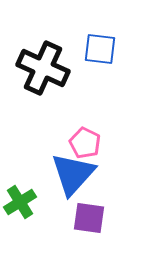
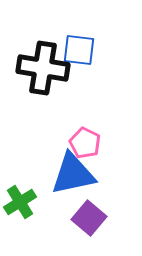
blue square: moved 21 px left, 1 px down
black cross: rotated 15 degrees counterclockwise
blue triangle: rotated 36 degrees clockwise
purple square: rotated 32 degrees clockwise
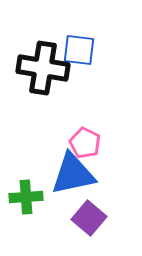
green cross: moved 6 px right, 5 px up; rotated 28 degrees clockwise
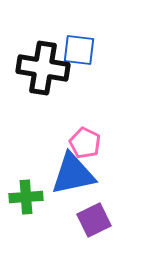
purple square: moved 5 px right, 2 px down; rotated 24 degrees clockwise
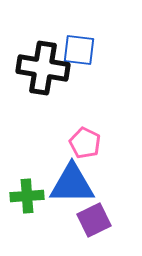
blue triangle: moved 1 px left, 10 px down; rotated 12 degrees clockwise
green cross: moved 1 px right, 1 px up
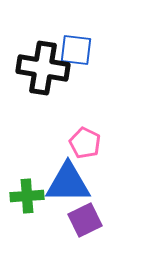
blue square: moved 3 px left
blue triangle: moved 4 px left, 1 px up
purple square: moved 9 px left
